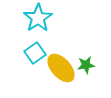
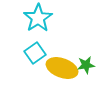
yellow ellipse: moved 1 px right; rotated 28 degrees counterclockwise
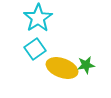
cyan square: moved 4 px up
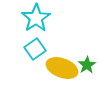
cyan star: moved 2 px left
green star: moved 1 px right; rotated 24 degrees counterclockwise
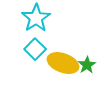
cyan square: rotated 10 degrees counterclockwise
yellow ellipse: moved 1 px right, 5 px up
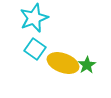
cyan star: moved 2 px left; rotated 12 degrees clockwise
cyan square: rotated 10 degrees counterclockwise
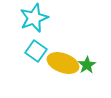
cyan square: moved 1 px right, 2 px down
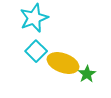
cyan square: rotated 10 degrees clockwise
green star: moved 9 px down
